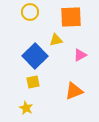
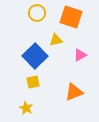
yellow circle: moved 7 px right, 1 px down
orange square: rotated 20 degrees clockwise
orange triangle: moved 1 px down
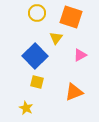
yellow triangle: moved 2 px up; rotated 40 degrees counterclockwise
yellow square: moved 4 px right; rotated 24 degrees clockwise
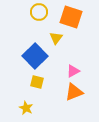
yellow circle: moved 2 px right, 1 px up
pink triangle: moved 7 px left, 16 px down
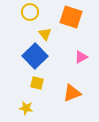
yellow circle: moved 9 px left
yellow triangle: moved 11 px left, 4 px up; rotated 16 degrees counterclockwise
pink triangle: moved 8 px right, 14 px up
yellow square: moved 1 px down
orange triangle: moved 2 px left, 1 px down
yellow star: rotated 16 degrees counterclockwise
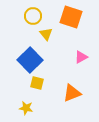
yellow circle: moved 3 px right, 4 px down
yellow triangle: moved 1 px right
blue square: moved 5 px left, 4 px down
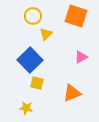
orange square: moved 5 px right, 1 px up
yellow triangle: rotated 24 degrees clockwise
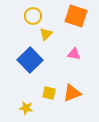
pink triangle: moved 7 px left, 3 px up; rotated 40 degrees clockwise
yellow square: moved 12 px right, 10 px down
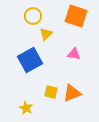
blue square: rotated 15 degrees clockwise
yellow square: moved 2 px right, 1 px up
yellow star: rotated 16 degrees clockwise
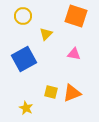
yellow circle: moved 10 px left
blue square: moved 6 px left, 1 px up
